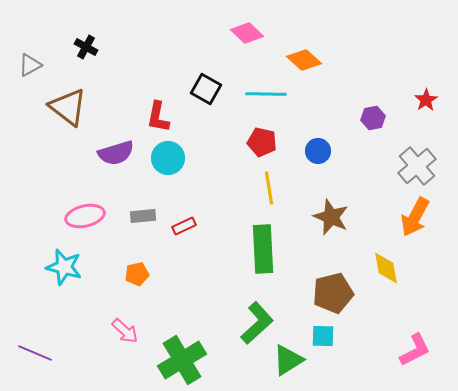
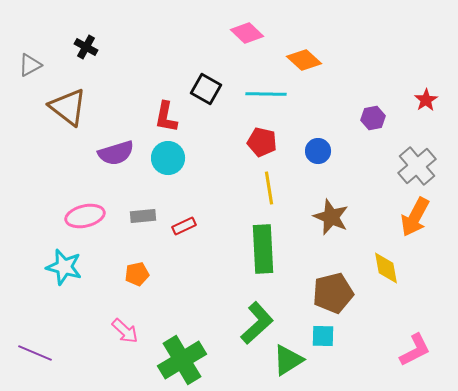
red L-shape: moved 8 px right
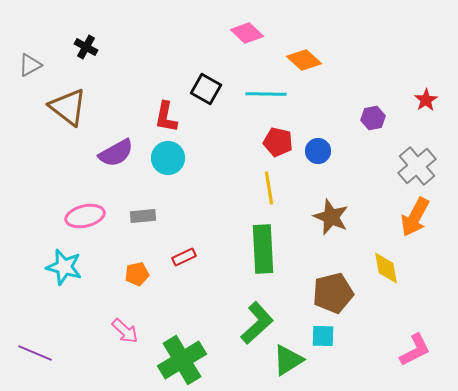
red pentagon: moved 16 px right
purple semicircle: rotated 12 degrees counterclockwise
red rectangle: moved 31 px down
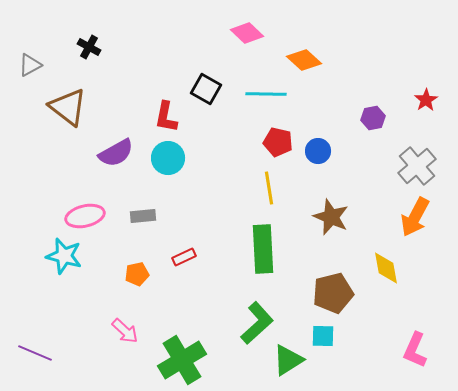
black cross: moved 3 px right
cyan star: moved 11 px up
pink L-shape: rotated 141 degrees clockwise
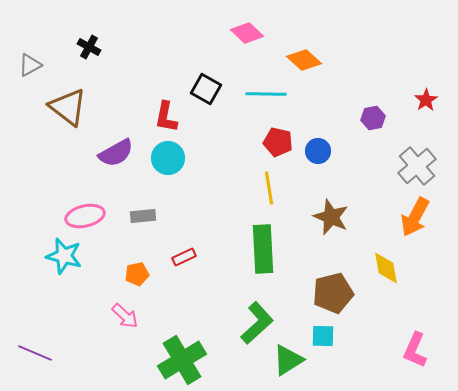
pink arrow: moved 15 px up
